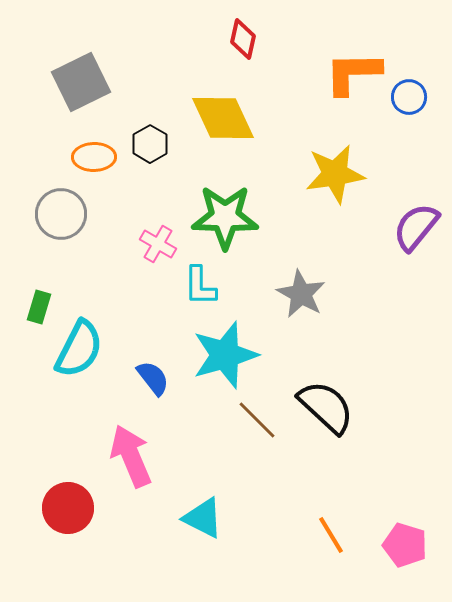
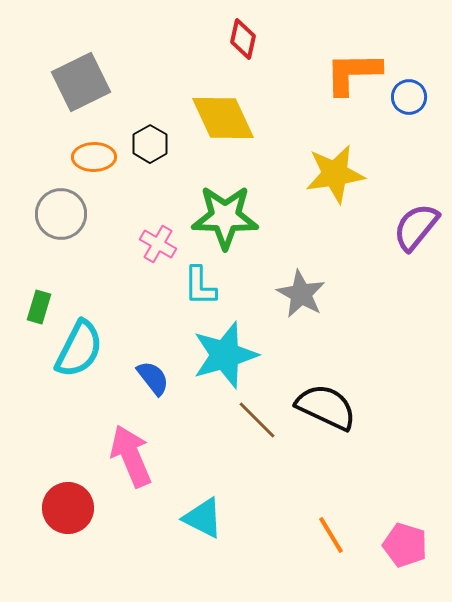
black semicircle: rotated 18 degrees counterclockwise
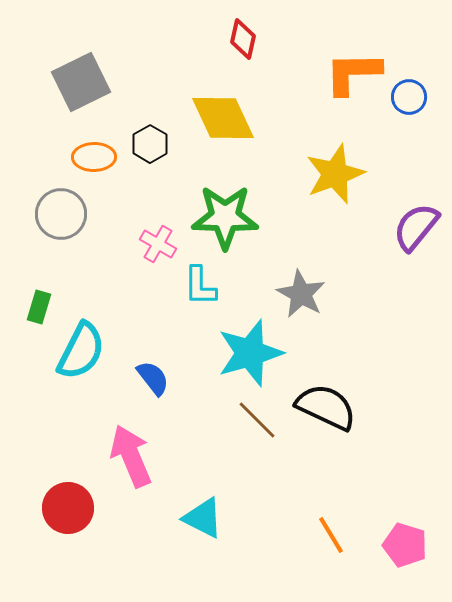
yellow star: rotated 12 degrees counterclockwise
cyan semicircle: moved 2 px right, 2 px down
cyan star: moved 25 px right, 2 px up
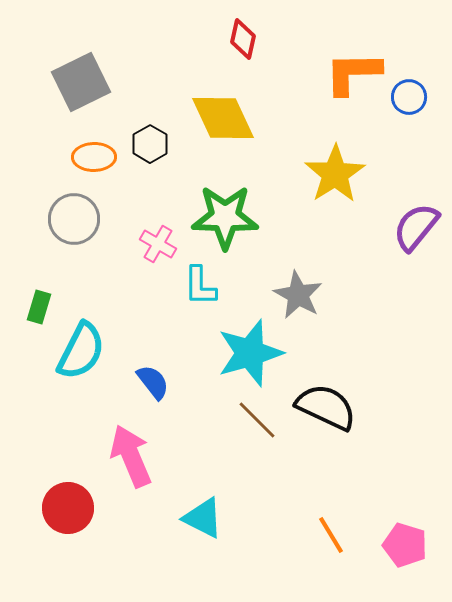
yellow star: rotated 12 degrees counterclockwise
gray circle: moved 13 px right, 5 px down
gray star: moved 3 px left, 1 px down
blue semicircle: moved 4 px down
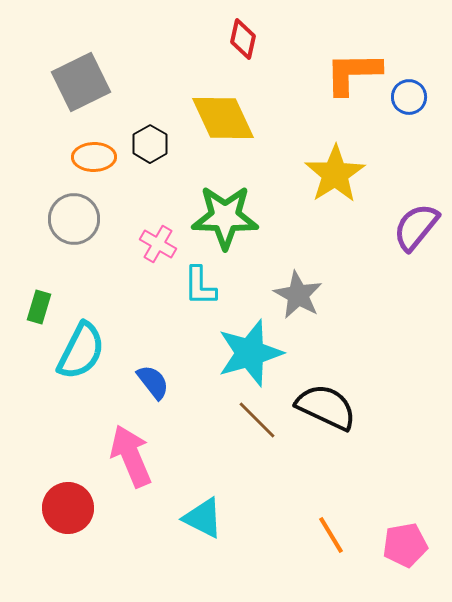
pink pentagon: rotated 27 degrees counterclockwise
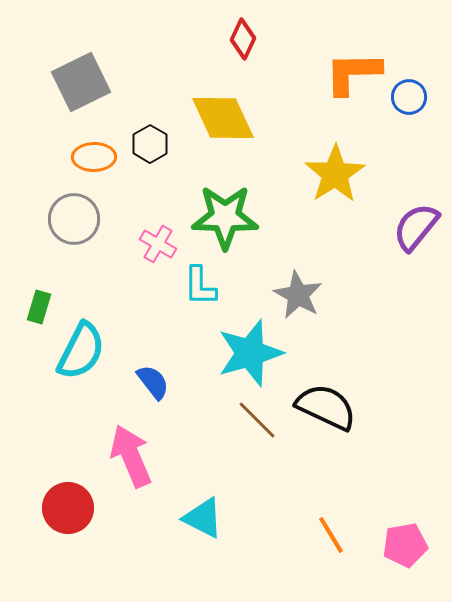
red diamond: rotated 12 degrees clockwise
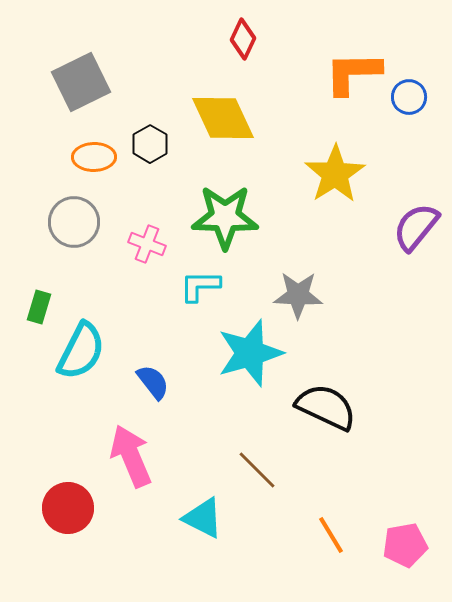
gray circle: moved 3 px down
pink cross: moved 11 px left; rotated 9 degrees counterclockwise
cyan L-shape: rotated 90 degrees clockwise
gray star: rotated 27 degrees counterclockwise
brown line: moved 50 px down
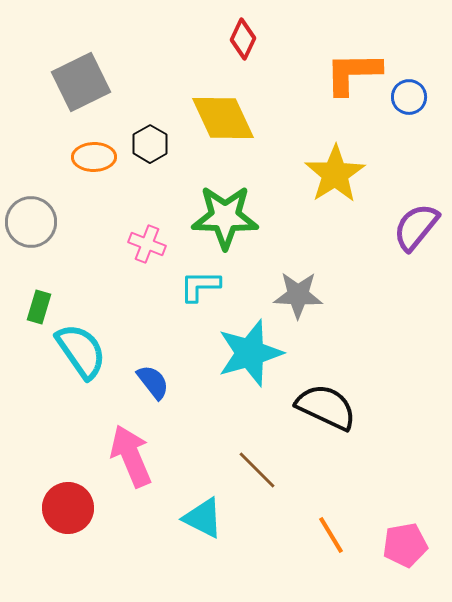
gray circle: moved 43 px left
cyan semicircle: rotated 62 degrees counterclockwise
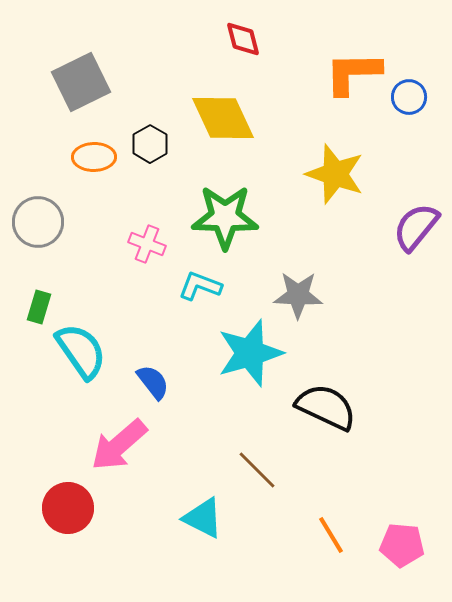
red diamond: rotated 39 degrees counterclockwise
yellow star: rotated 20 degrees counterclockwise
gray circle: moved 7 px right
cyan L-shape: rotated 21 degrees clockwise
pink arrow: moved 12 px left, 11 px up; rotated 108 degrees counterclockwise
pink pentagon: moved 3 px left; rotated 15 degrees clockwise
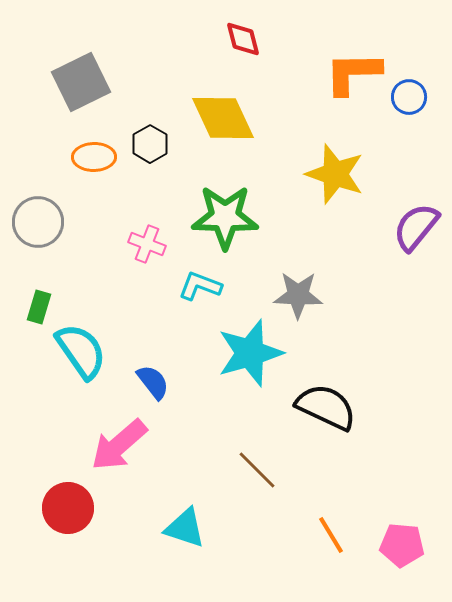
cyan triangle: moved 18 px left, 10 px down; rotated 9 degrees counterclockwise
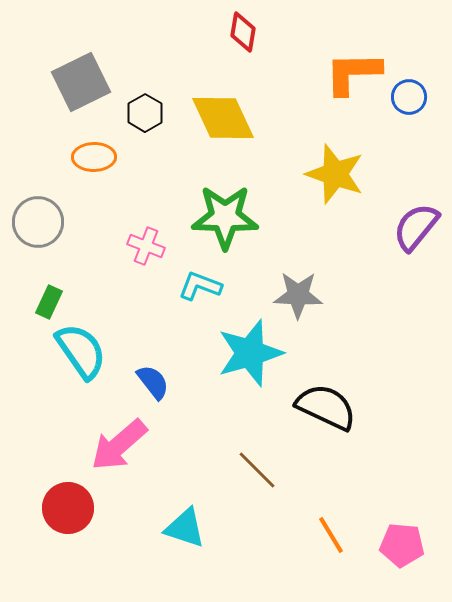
red diamond: moved 7 px up; rotated 24 degrees clockwise
black hexagon: moved 5 px left, 31 px up
pink cross: moved 1 px left, 2 px down
green rectangle: moved 10 px right, 5 px up; rotated 8 degrees clockwise
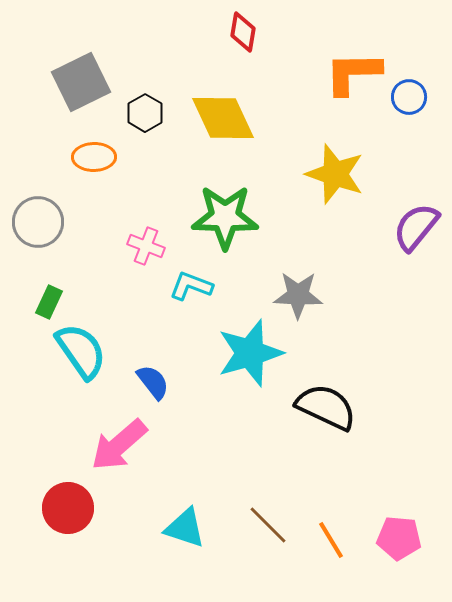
cyan L-shape: moved 9 px left
brown line: moved 11 px right, 55 px down
orange line: moved 5 px down
pink pentagon: moved 3 px left, 7 px up
